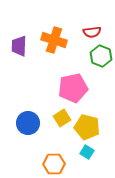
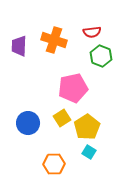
yellow pentagon: rotated 25 degrees clockwise
cyan square: moved 2 px right
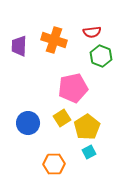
cyan square: rotated 32 degrees clockwise
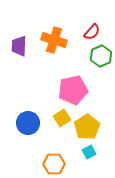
red semicircle: rotated 42 degrees counterclockwise
green hexagon: rotated 15 degrees clockwise
pink pentagon: moved 2 px down
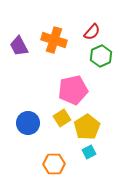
purple trapezoid: rotated 30 degrees counterclockwise
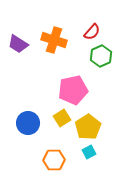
purple trapezoid: moved 1 px left, 2 px up; rotated 30 degrees counterclockwise
yellow pentagon: moved 1 px right
orange hexagon: moved 4 px up
